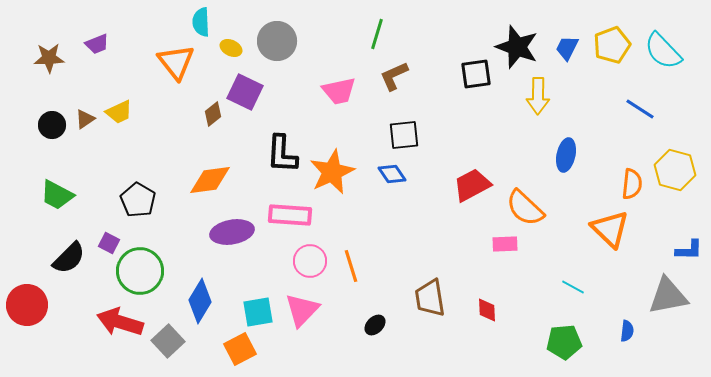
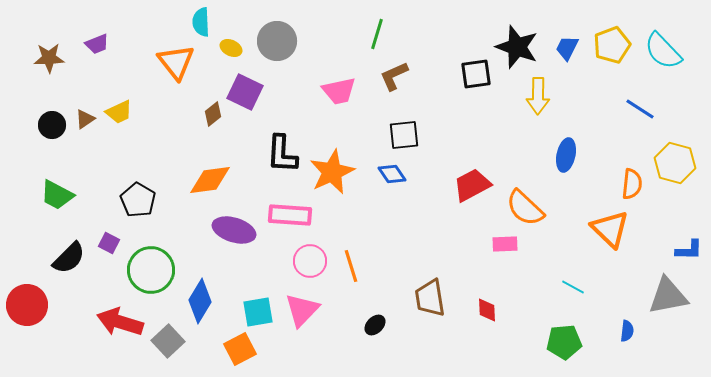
yellow hexagon at (675, 170): moved 7 px up
purple ellipse at (232, 232): moved 2 px right, 2 px up; rotated 27 degrees clockwise
green circle at (140, 271): moved 11 px right, 1 px up
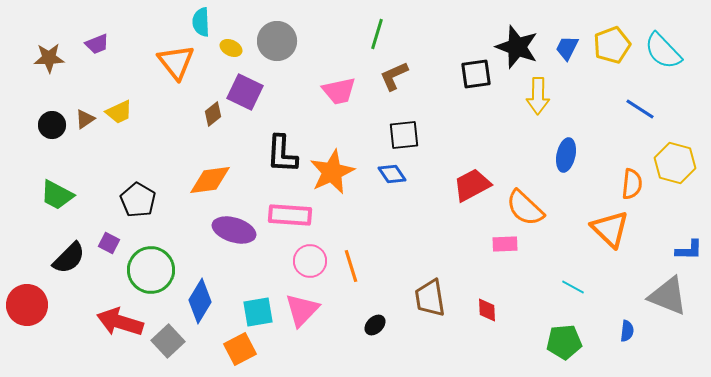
gray triangle at (668, 296): rotated 33 degrees clockwise
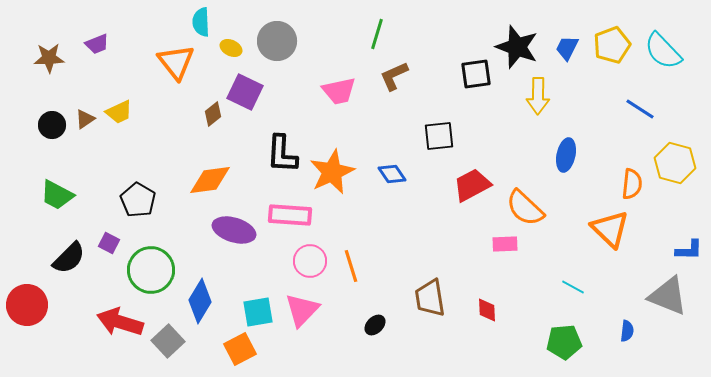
black square at (404, 135): moved 35 px right, 1 px down
